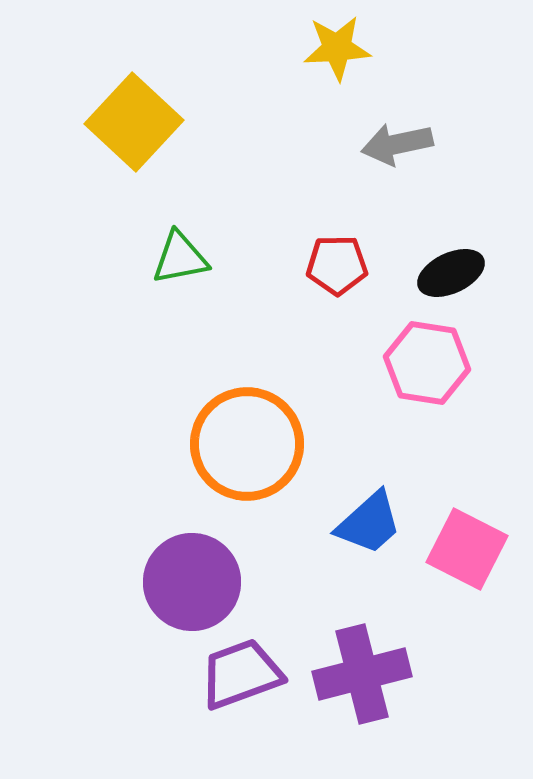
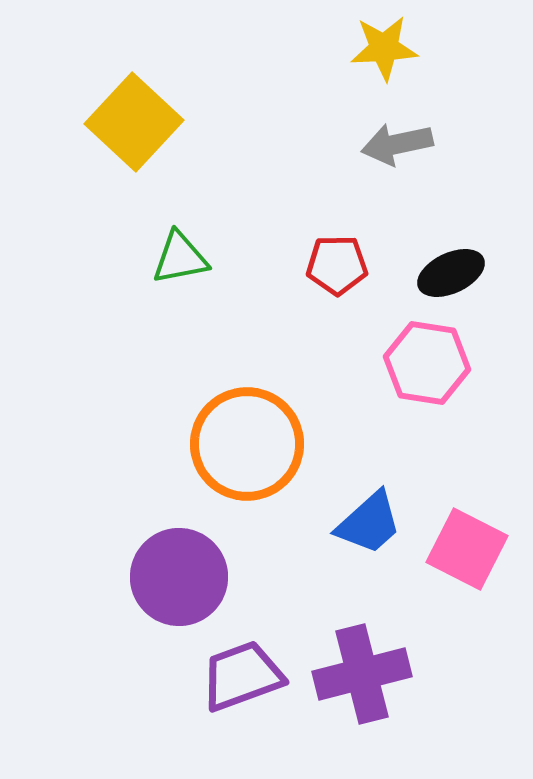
yellow star: moved 47 px right
purple circle: moved 13 px left, 5 px up
purple trapezoid: moved 1 px right, 2 px down
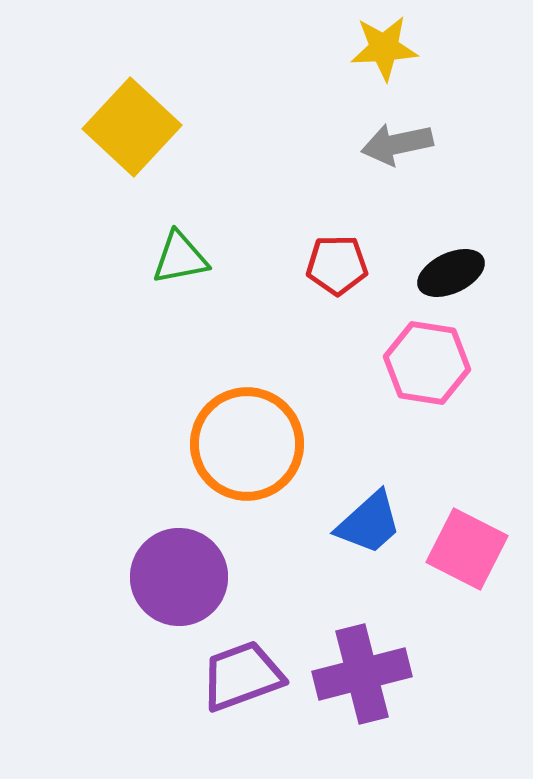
yellow square: moved 2 px left, 5 px down
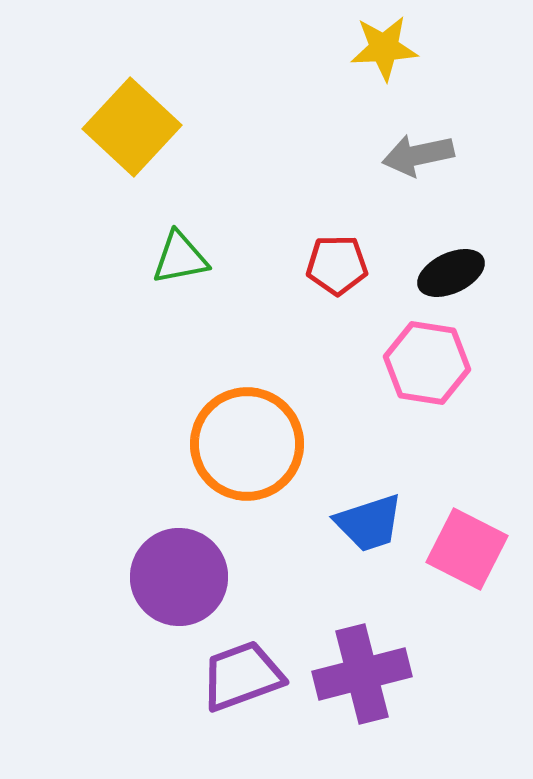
gray arrow: moved 21 px right, 11 px down
blue trapezoid: rotated 24 degrees clockwise
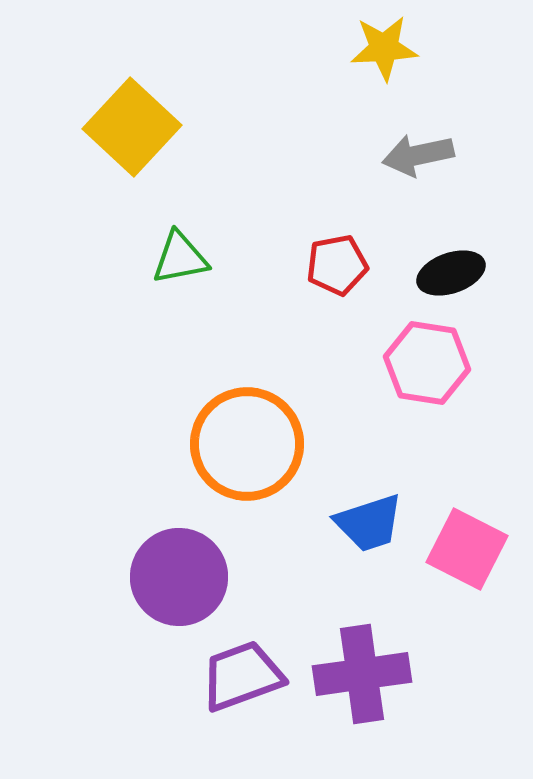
red pentagon: rotated 10 degrees counterclockwise
black ellipse: rotated 6 degrees clockwise
purple cross: rotated 6 degrees clockwise
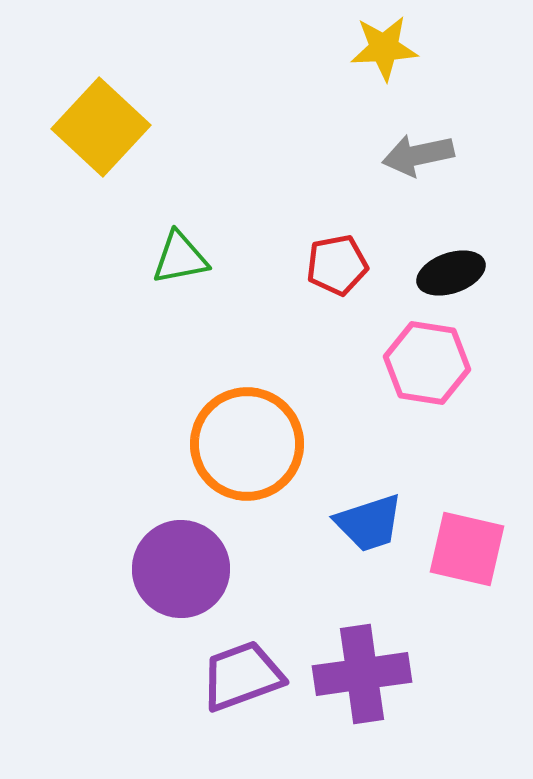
yellow square: moved 31 px left
pink square: rotated 14 degrees counterclockwise
purple circle: moved 2 px right, 8 px up
